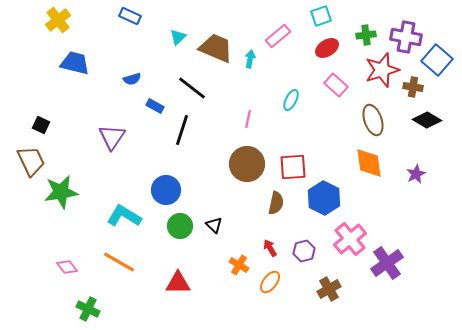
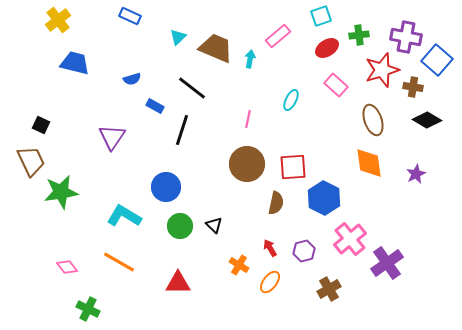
green cross at (366, 35): moved 7 px left
blue circle at (166, 190): moved 3 px up
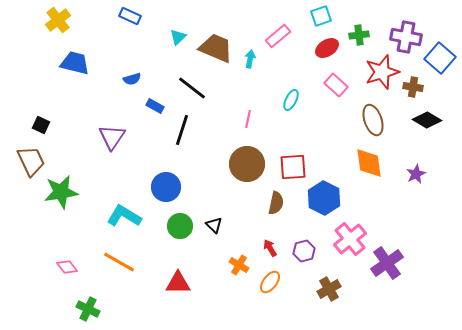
blue square at (437, 60): moved 3 px right, 2 px up
red star at (382, 70): moved 2 px down
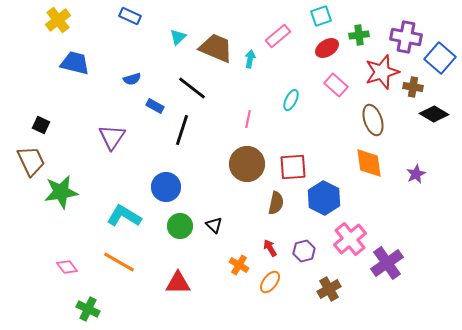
black diamond at (427, 120): moved 7 px right, 6 px up
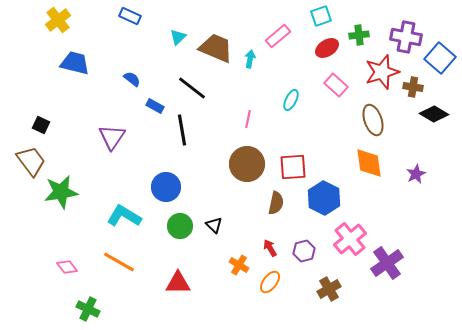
blue semicircle at (132, 79): rotated 126 degrees counterclockwise
black line at (182, 130): rotated 28 degrees counterclockwise
brown trapezoid at (31, 161): rotated 12 degrees counterclockwise
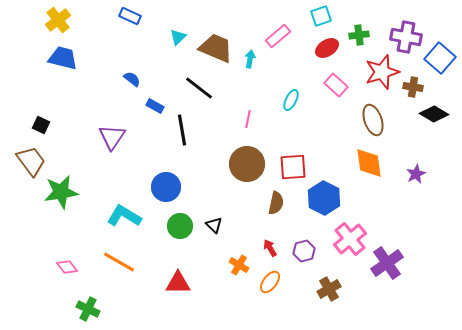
blue trapezoid at (75, 63): moved 12 px left, 5 px up
black line at (192, 88): moved 7 px right
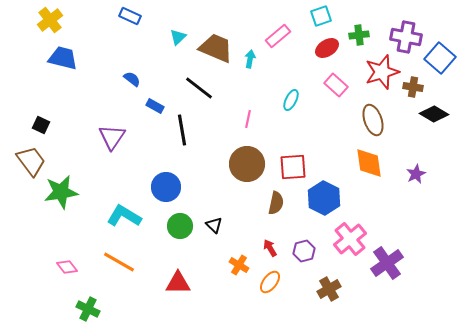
yellow cross at (58, 20): moved 8 px left
